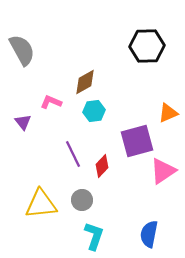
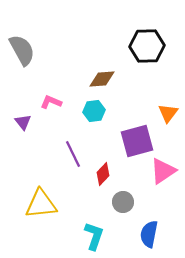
brown diamond: moved 17 px right, 3 px up; rotated 24 degrees clockwise
orange triangle: rotated 30 degrees counterclockwise
red diamond: moved 1 px right, 8 px down
gray circle: moved 41 px right, 2 px down
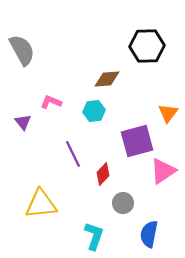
brown diamond: moved 5 px right
gray circle: moved 1 px down
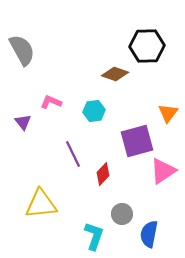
brown diamond: moved 8 px right, 5 px up; rotated 24 degrees clockwise
gray circle: moved 1 px left, 11 px down
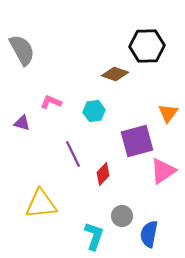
purple triangle: moved 1 px left, 1 px down; rotated 36 degrees counterclockwise
gray circle: moved 2 px down
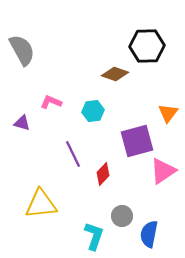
cyan hexagon: moved 1 px left
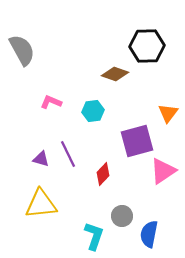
purple triangle: moved 19 px right, 36 px down
purple line: moved 5 px left
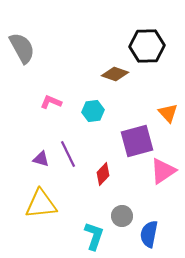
gray semicircle: moved 2 px up
orange triangle: rotated 20 degrees counterclockwise
